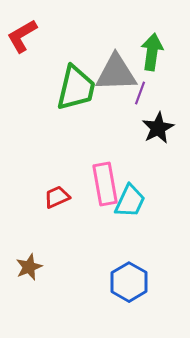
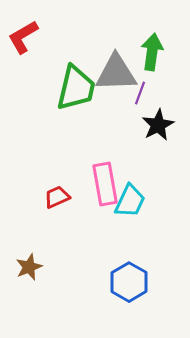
red L-shape: moved 1 px right, 1 px down
black star: moved 3 px up
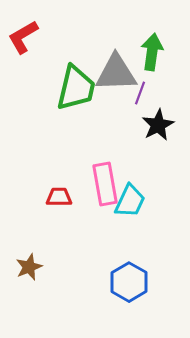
red trapezoid: moved 2 px right; rotated 24 degrees clockwise
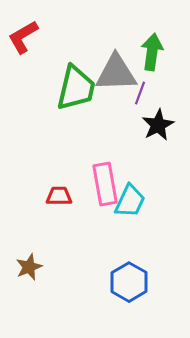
red trapezoid: moved 1 px up
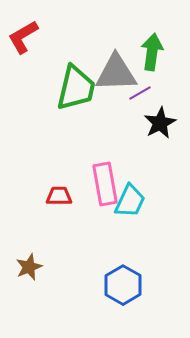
purple line: rotated 40 degrees clockwise
black star: moved 2 px right, 2 px up
blue hexagon: moved 6 px left, 3 px down
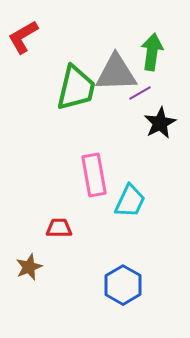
pink rectangle: moved 11 px left, 9 px up
red trapezoid: moved 32 px down
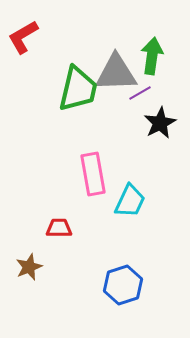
green arrow: moved 4 px down
green trapezoid: moved 2 px right, 1 px down
pink rectangle: moved 1 px left, 1 px up
blue hexagon: rotated 12 degrees clockwise
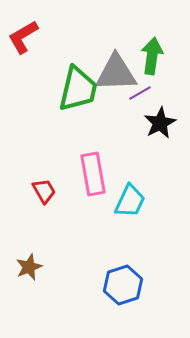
red trapezoid: moved 15 px left, 37 px up; rotated 60 degrees clockwise
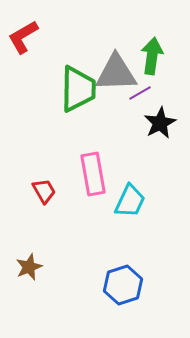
green trapezoid: rotated 12 degrees counterclockwise
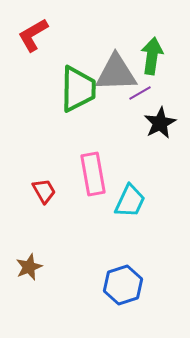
red L-shape: moved 10 px right, 2 px up
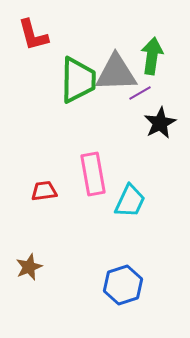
red L-shape: rotated 75 degrees counterclockwise
green trapezoid: moved 9 px up
red trapezoid: rotated 68 degrees counterclockwise
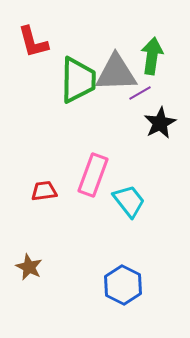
red L-shape: moved 7 px down
pink rectangle: moved 1 px down; rotated 30 degrees clockwise
cyan trapezoid: moved 1 px left; rotated 63 degrees counterclockwise
brown star: rotated 24 degrees counterclockwise
blue hexagon: rotated 15 degrees counterclockwise
